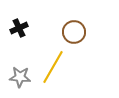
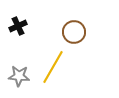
black cross: moved 1 px left, 2 px up
gray star: moved 1 px left, 1 px up
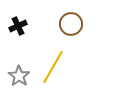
brown circle: moved 3 px left, 8 px up
gray star: rotated 30 degrees clockwise
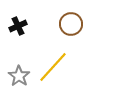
yellow line: rotated 12 degrees clockwise
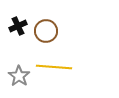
brown circle: moved 25 px left, 7 px down
yellow line: moved 1 px right; rotated 52 degrees clockwise
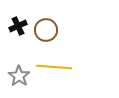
brown circle: moved 1 px up
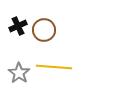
brown circle: moved 2 px left
gray star: moved 3 px up
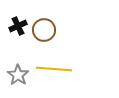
yellow line: moved 2 px down
gray star: moved 1 px left, 2 px down
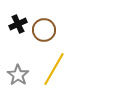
black cross: moved 2 px up
yellow line: rotated 64 degrees counterclockwise
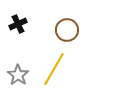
brown circle: moved 23 px right
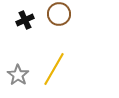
black cross: moved 7 px right, 4 px up
brown circle: moved 8 px left, 16 px up
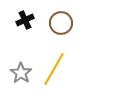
brown circle: moved 2 px right, 9 px down
gray star: moved 3 px right, 2 px up
